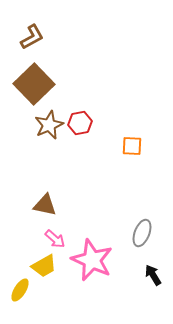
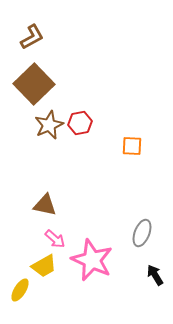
black arrow: moved 2 px right
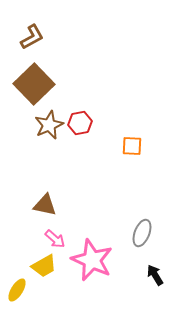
yellow ellipse: moved 3 px left
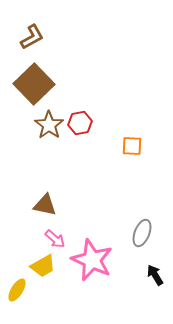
brown star: rotated 12 degrees counterclockwise
yellow trapezoid: moved 1 px left
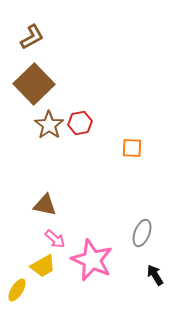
orange square: moved 2 px down
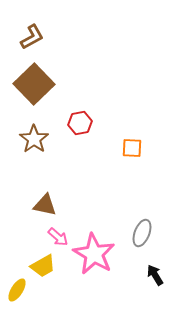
brown star: moved 15 px left, 14 px down
pink arrow: moved 3 px right, 2 px up
pink star: moved 2 px right, 6 px up; rotated 6 degrees clockwise
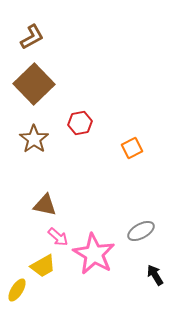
orange square: rotated 30 degrees counterclockwise
gray ellipse: moved 1 px left, 2 px up; rotated 40 degrees clockwise
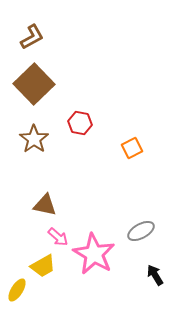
red hexagon: rotated 20 degrees clockwise
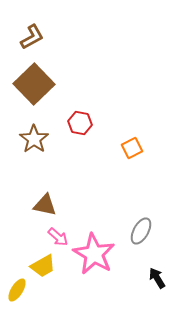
gray ellipse: rotated 32 degrees counterclockwise
black arrow: moved 2 px right, 3 px down
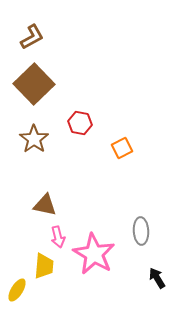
orange square: moved 10 px left
gray ellipse: rotated 32 degrees counterclockwise
pink arrow: rotated 35 degrees clockwise
yellow trapezoid: moved 1 px right; rotated 56 degrees counterclockwise
